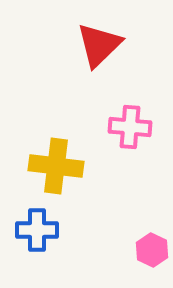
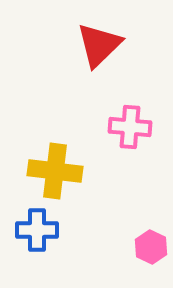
yellow cross: moved 1 px left, 5 px down
pink hexagon: moved 1 px left, 3 px up
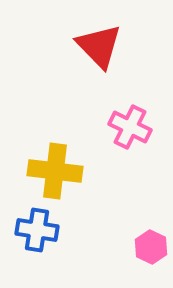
red triangle: moved 1 px down; rotated 30 degrees counterclockwise
pink cross: rotated 21 degrees clockwise
blue cross: rotated 9 degrees clockwise
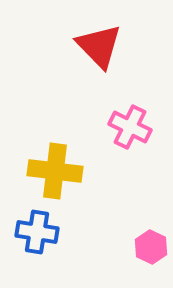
blue cross: moved 2 px down
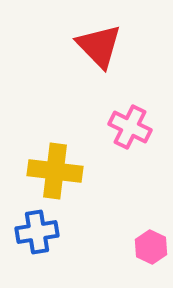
blue cross: rotated 18 degrees counterclockwise
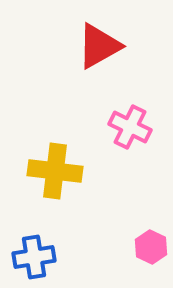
red triangle: rotated 45 degrees clockwise
blue cross: moved 3 px left, 25 px down
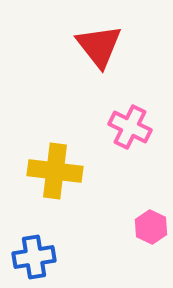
red triangle: rotated 39 degrees counterclockwise
pink hexagon: moved 20 px up
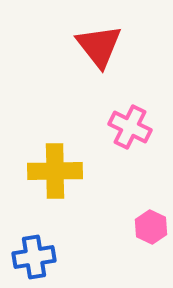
yellow cross: rotated 8 degrees counterclockwise
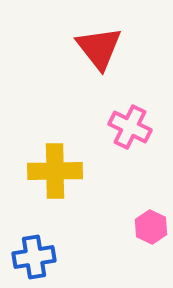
red triangle: moved 2 px down
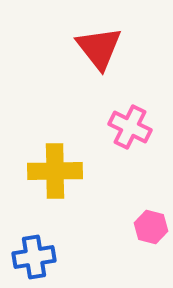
pink hexagon: rotated 12 degrees counterclockwise
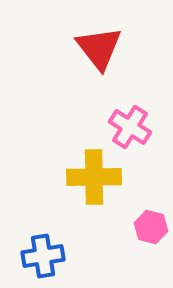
pink cross: rotated 6 degrees clockwise
yellow cross: moved 39 px right, 6 px down
blue cross: moved 9 px right, 1 px up
